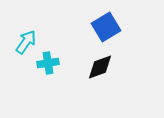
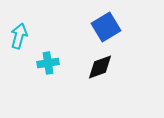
cyan arrow: moved 7 px left, 6 px up; rotated 20 degrees counterclockwise
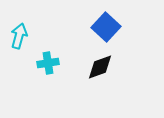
blue square: rotated 16 degrees counterclockwise
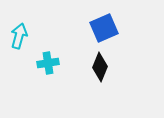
blue square: moved 2 px left, 1 px down; rotated 24 degrees clockwise
black diamond: rotated 48 degrees counterclockwise
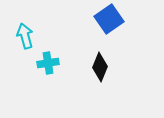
blue square: moved 5 px right, 9 px up; rotated 12 degrees counterclockwise
cyan arrow: moved 6 px right; rotated 30 degrees counterclockwise
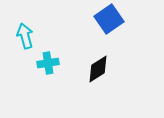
black diamond: moved 2 px left, 2 px down; rotated 36 degrees clockwise
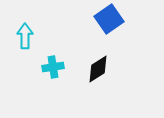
cyan arrow: rotated 15 degrees clockwise
cyan cross: moved 5 px right, 4 px down
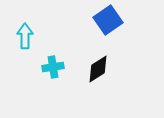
blue square: moved 1 px left, 1 px down
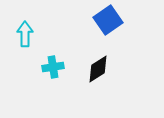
cyan arrow: moved 2 px up
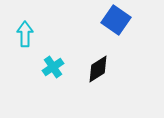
blue square: moved 8 px right; rotated 20 degrees counterclockwise
cyan cross: rotated 25 degrees counterclockwise
